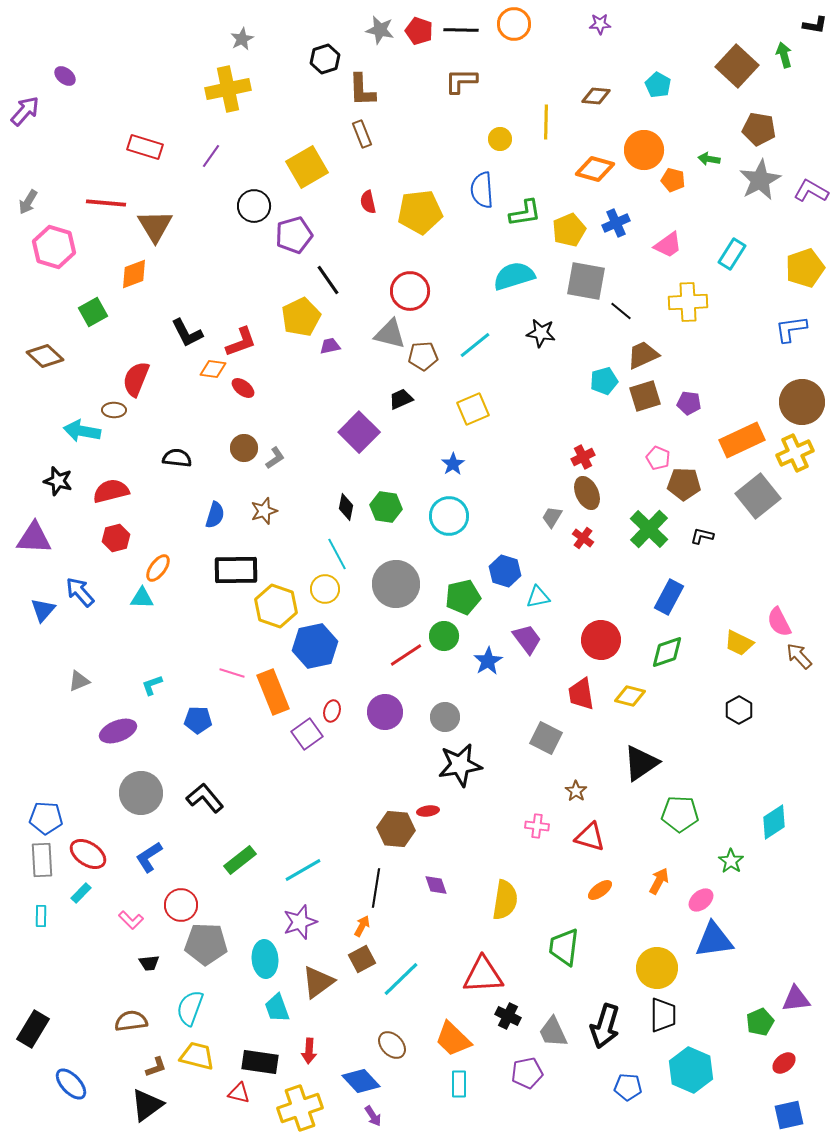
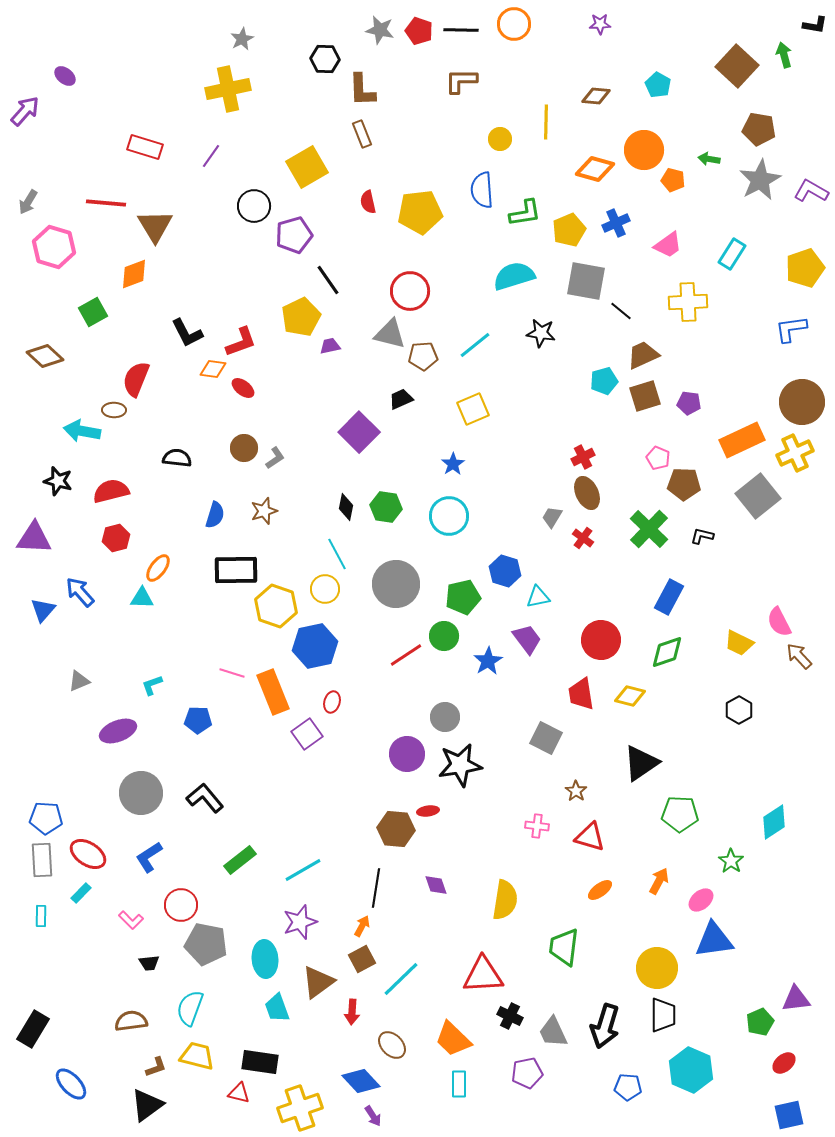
black hexagon at (325, 59): rotated 20 degrees clockwise
red ellipse at (332, 711): moved 9 px up
purple circle at (385, 712): moved 22 px right, 42 px down
gray pentagon at (206, 944): rotated 9 degrees clockwise
black cross at (508, 1016): moved 2 px right
red arrow at (309, 1051): moved 43 px right, 39 px up
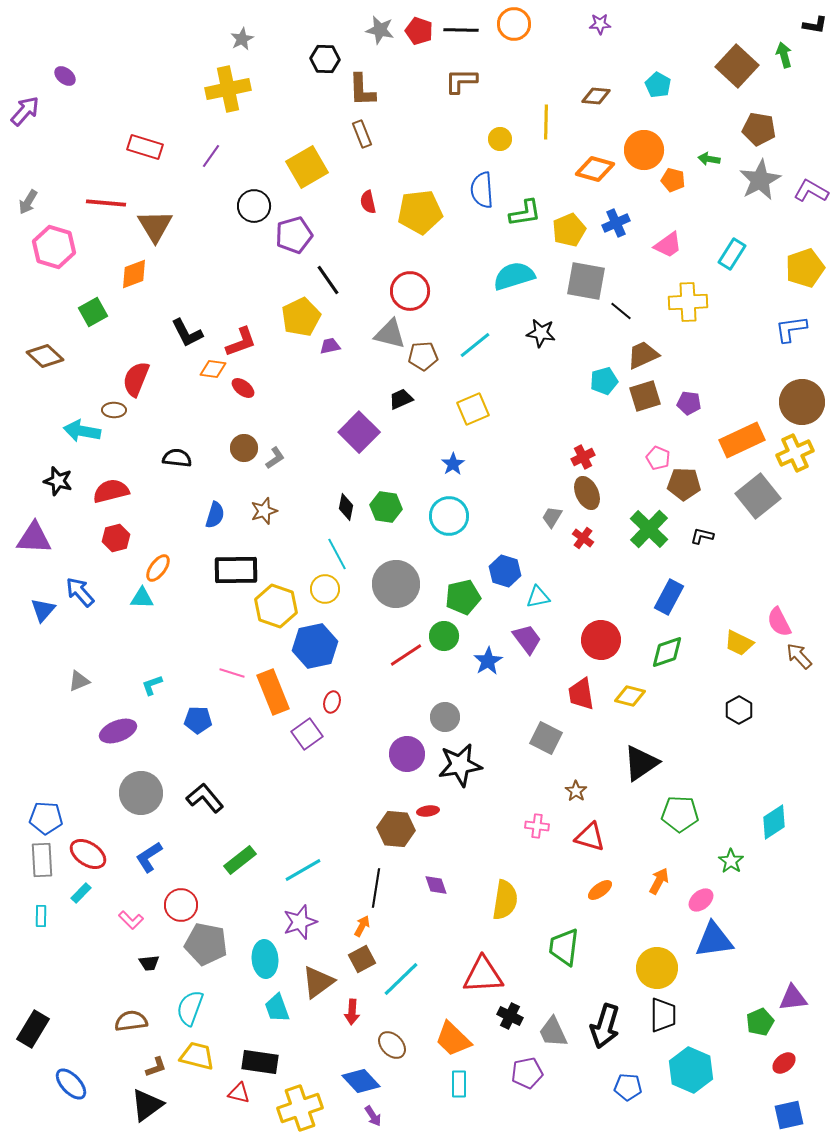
purple triangle at (796, 999): moved 3 px left, 1 px up
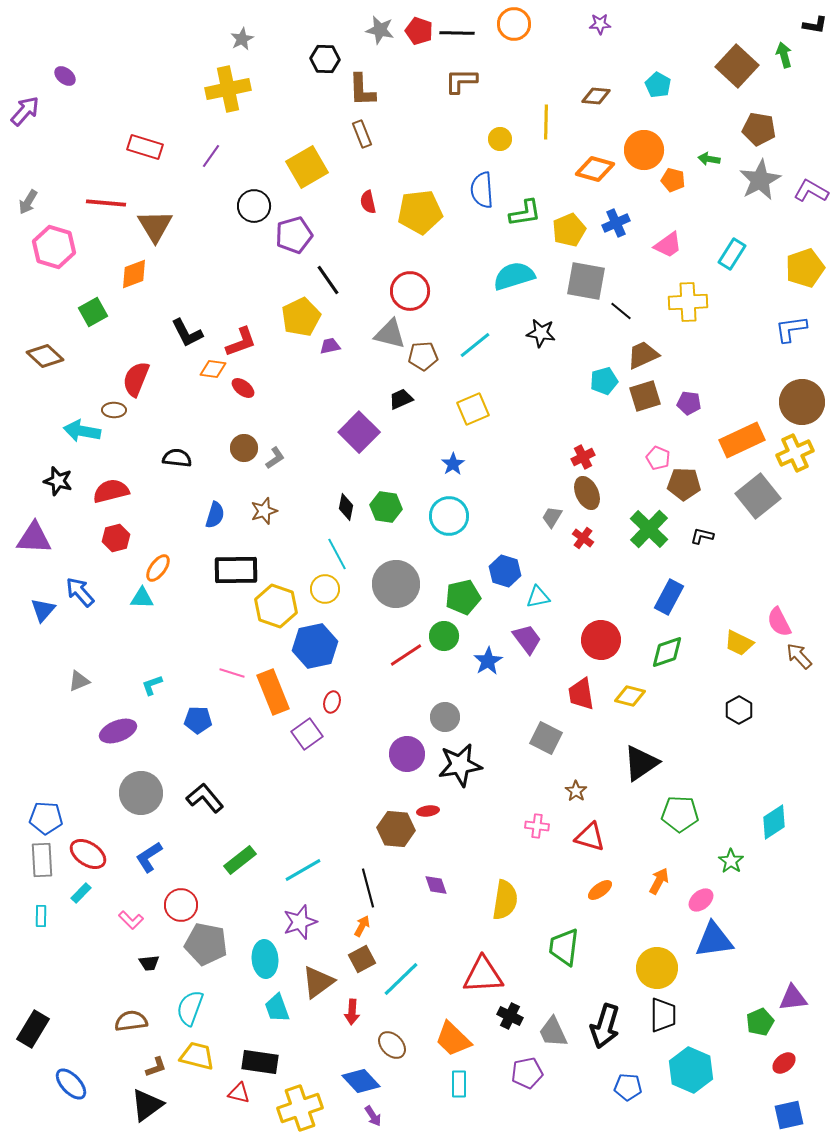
black line at (461, 30): moved 4 px left, 3 px down
black line at (376, 888): moved 8 px left; rotated 24 degrees counterclockwise
